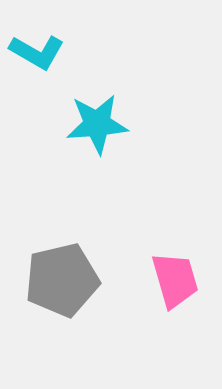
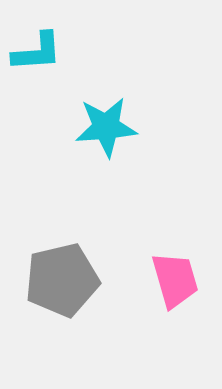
cyan L-shape: rotated 34 degrees counterclockwise
cyan star: moved 9 px right, 3 px down
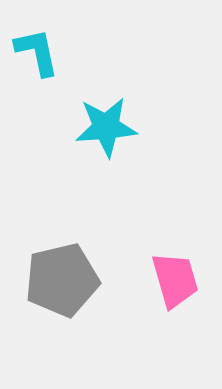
cyan L-shape: rotated 98 degrees counterclockwise
